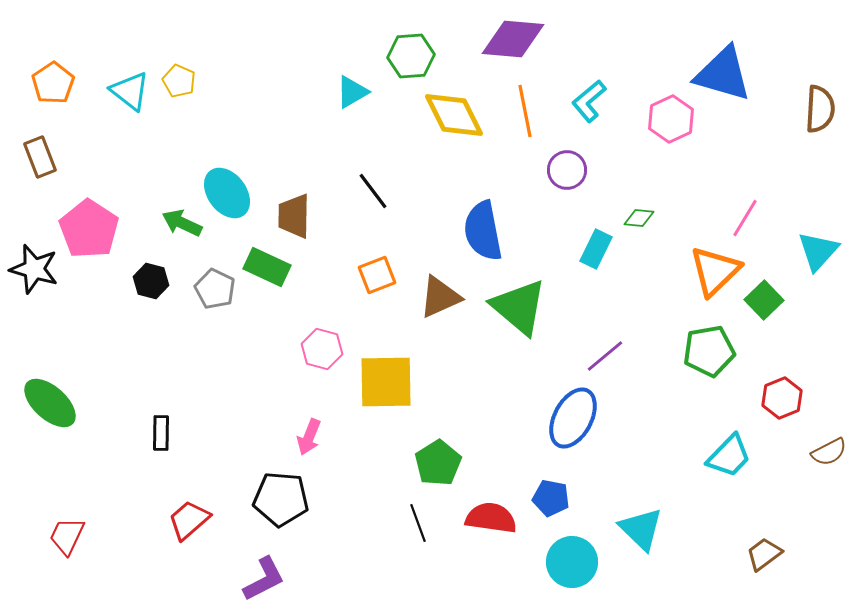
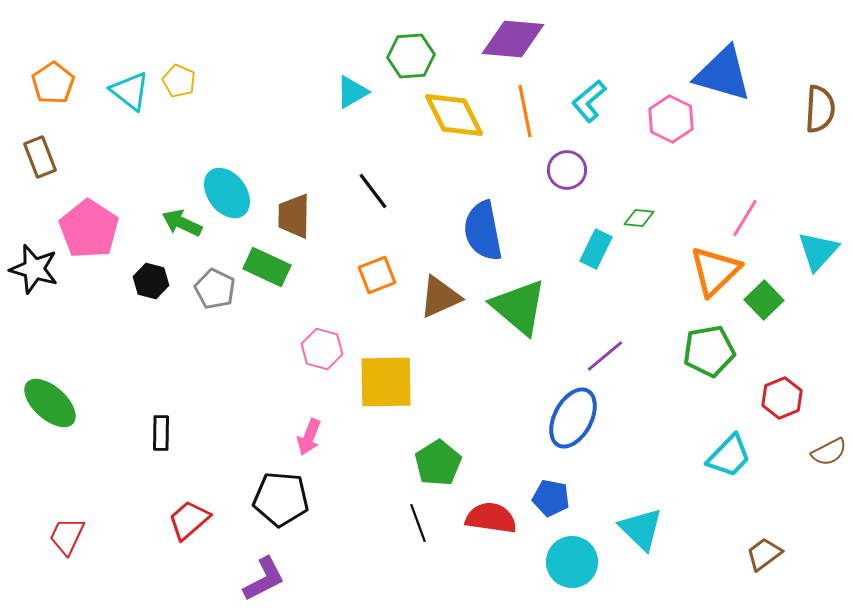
pink hexagon at (671, 119): rotated 9 degrees counterclockwise
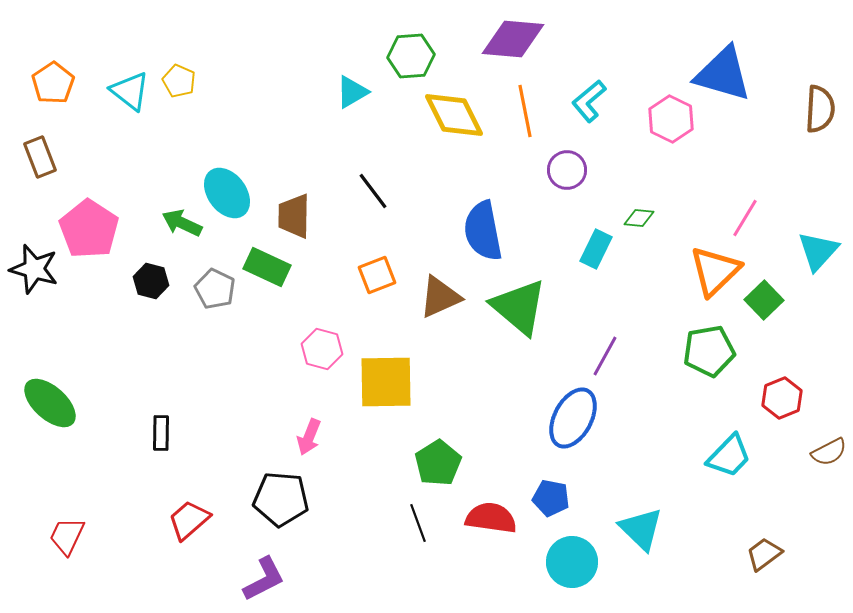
purple line at (605, 356): rotated 21 degrees counterclockwise
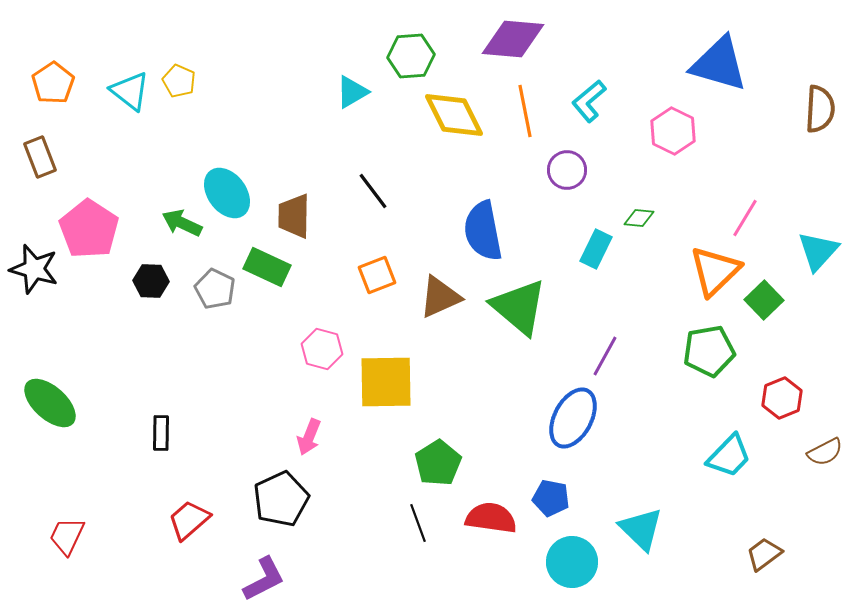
blue triangle at (723, 74): moved 4 px left, 10 px up
pink hexagon at (671, 119): moved 2 px right, 12 px down
black hexagon at (151, 281): rotated 12 degrees counterclockwise
brown semicircle at (829, 452): moved 4 px left
black pentagon at (281, 499): rotated 30 degrees counterclockwise
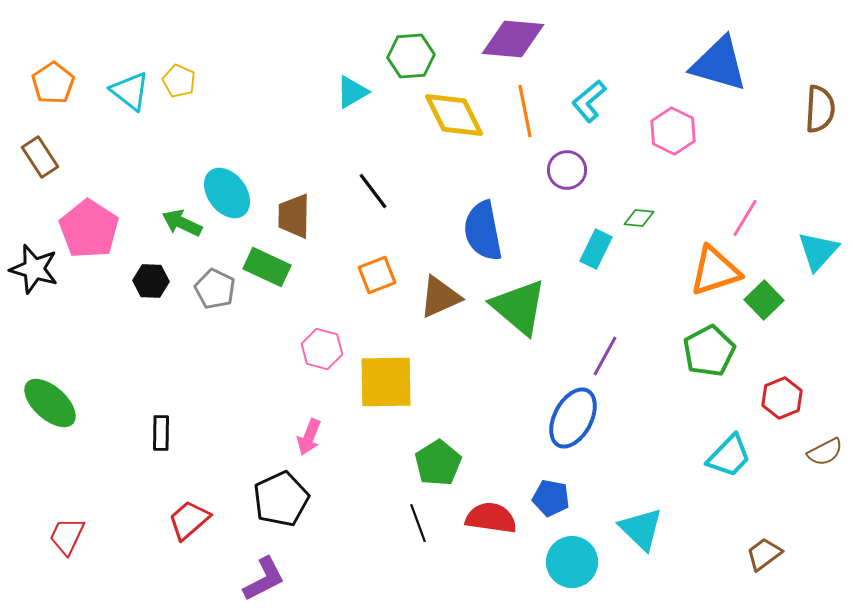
brown rectangle at (40, 157): rotated 12 degrees counterclockwise
orange triangle at (715, 271): rotated 26 degrees clockwise
green pentagon at (709, 351): rotated 18 degrees counterclockwise
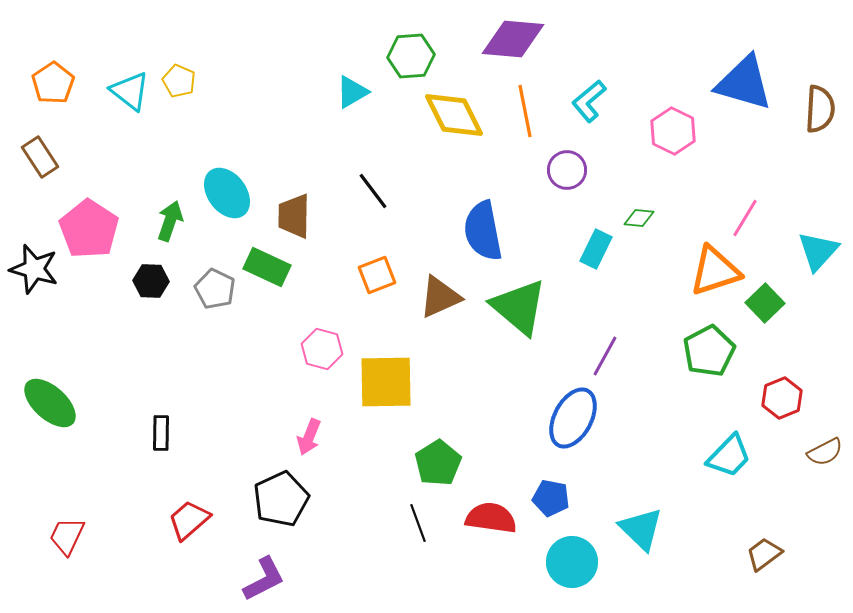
blue triangle at (719, 64): moved 25 px right, 19 px down
green arrow at (182, 223): moved 12 px left, 2 px up; rotated 84 degrees clockwise
green square at (764, 300): moved 1 px right, 3 px down
